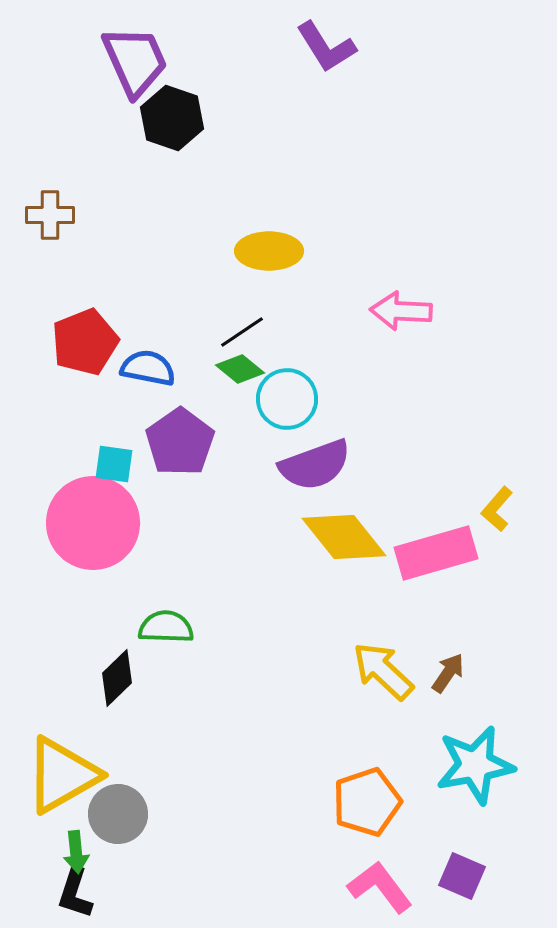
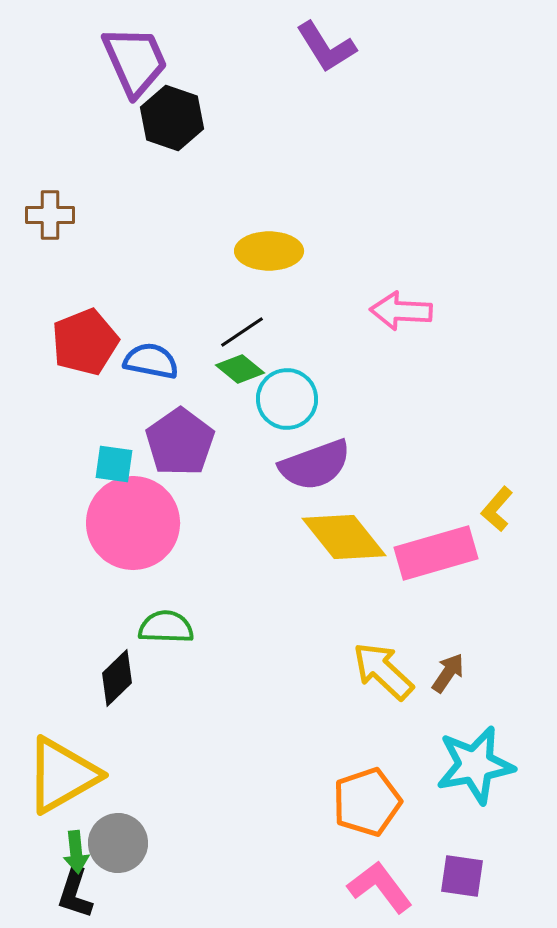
blue semicircle: moved 3 px right, 7 px up
pink circle: moved 40 px right
gray circle: moved 29 px down
purple square: rotated 15 degrees counterclockwise
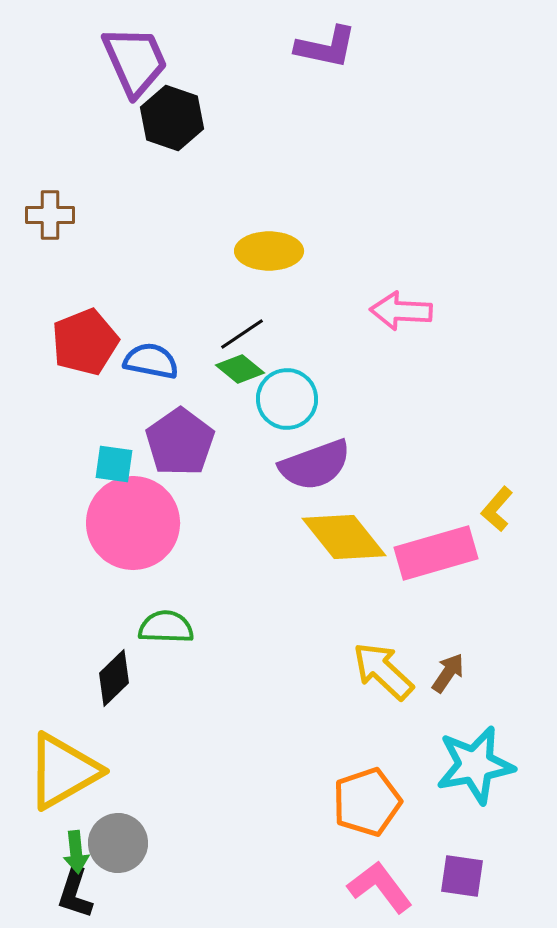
purple L-shape: rotated 46 degrees counterclockwise
black line: moved 2 px down
black diamond: moved 3 px left
yellow triangle: moved 1 px right, 4 px up
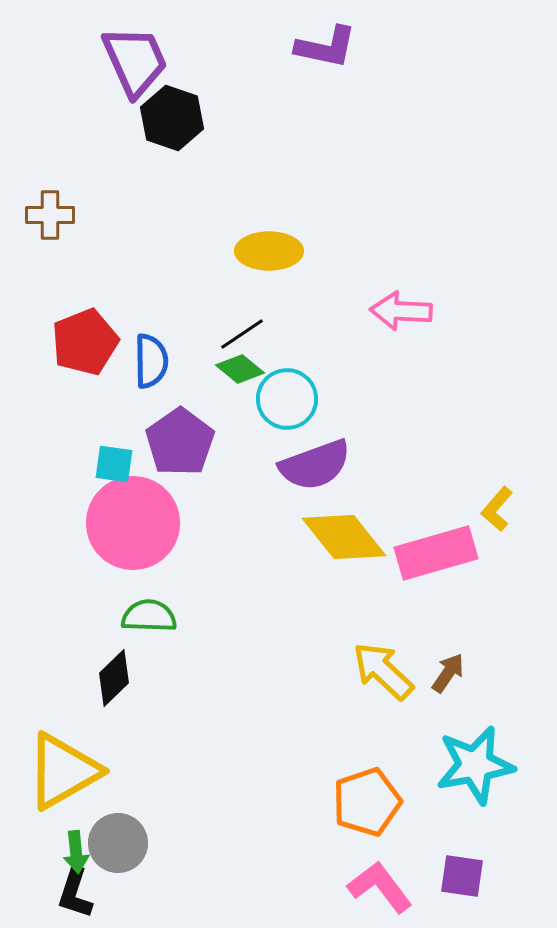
blue semicircle: rotated 78 degrees clockwise
green semicircle: moved 17 px left, 11 px up
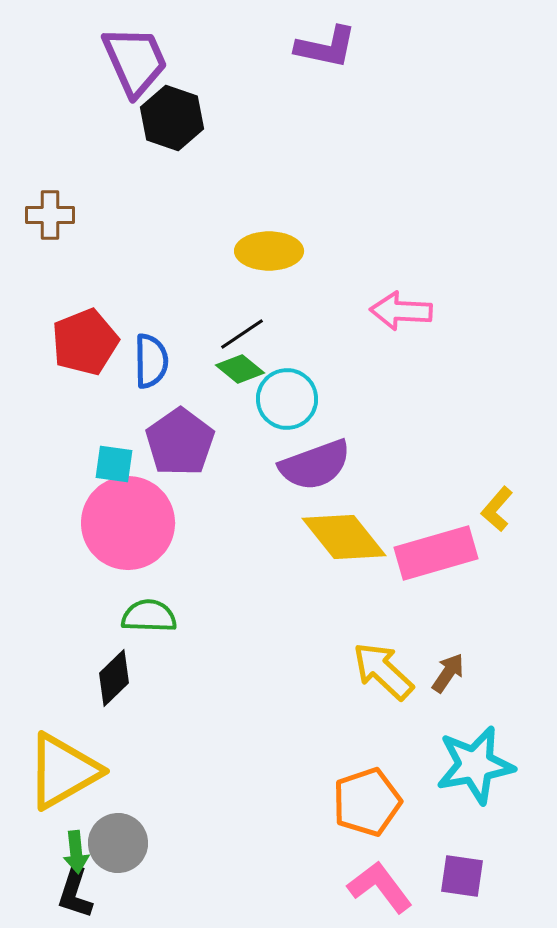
pink circle: moved 5 px left
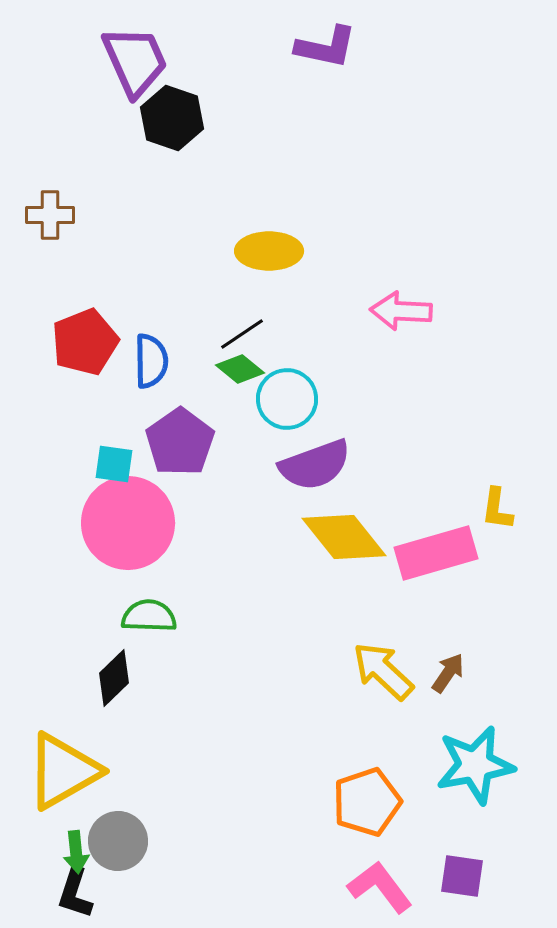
yellow L-shape: rotated 33 degrees counterclockwise
gray circle: moved 2 px up
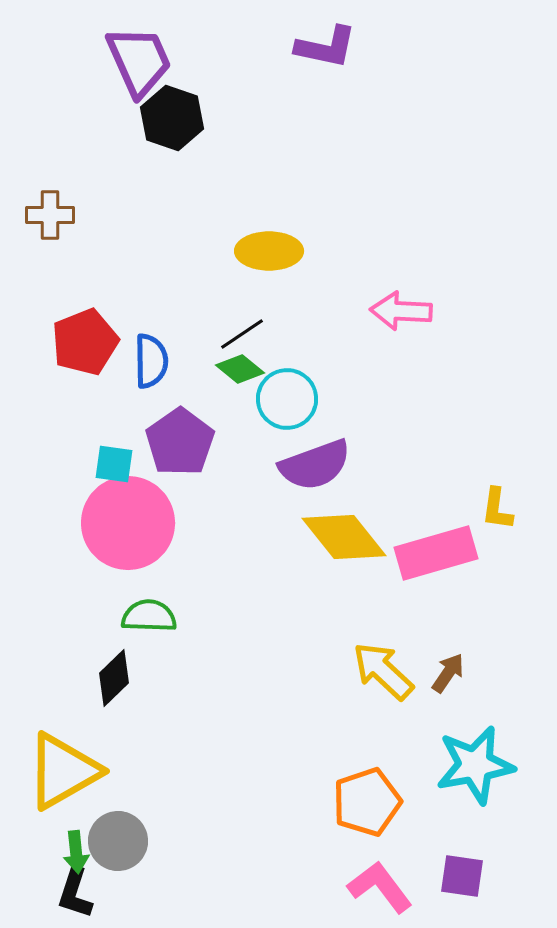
purple trapezoid: moved 4 px right
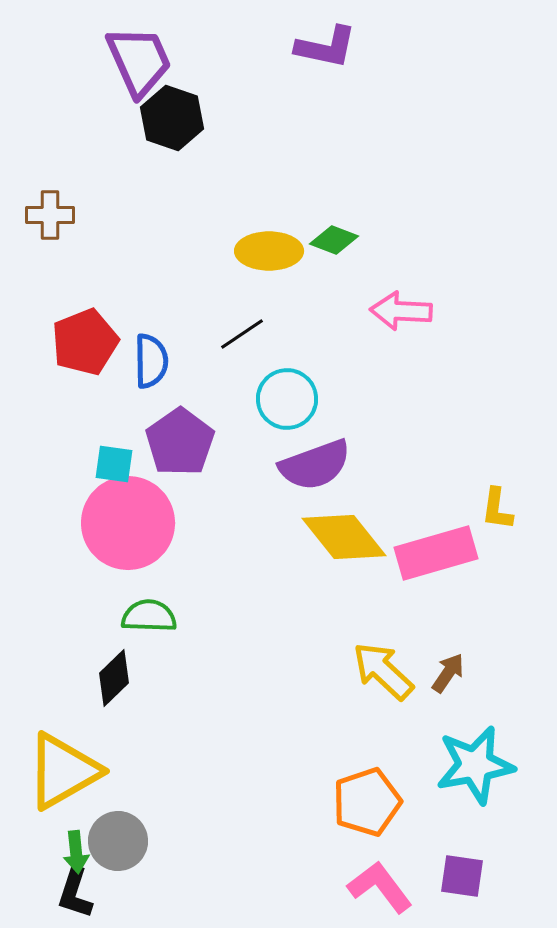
green diamond: moved 94 px right, 129 px up; rotated 18 degrees counterclockwise
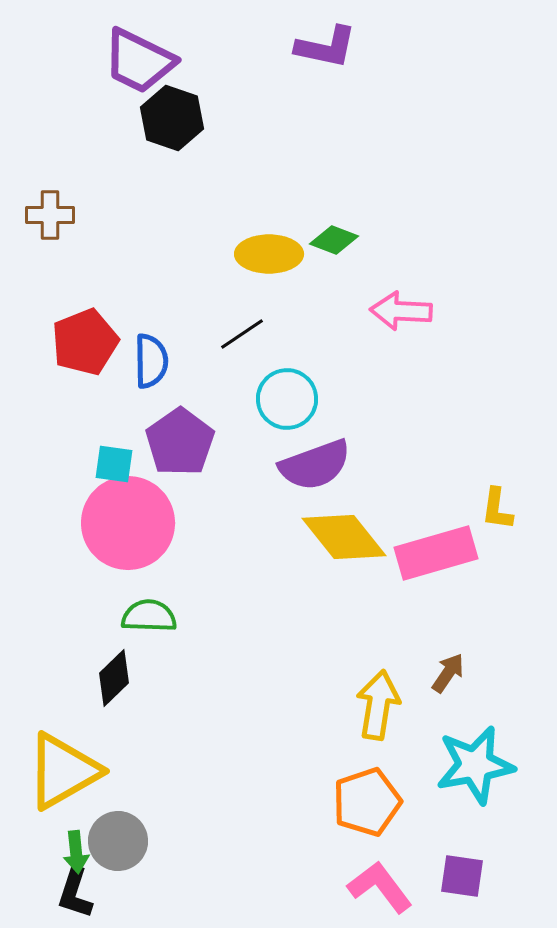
purple trapezoid: rotated 140 degrees clockwise
yellow ellipse: moved 3 px down
yellow arrow: moved 5 px left, 34 px down; rotated 56 degrees clockwise
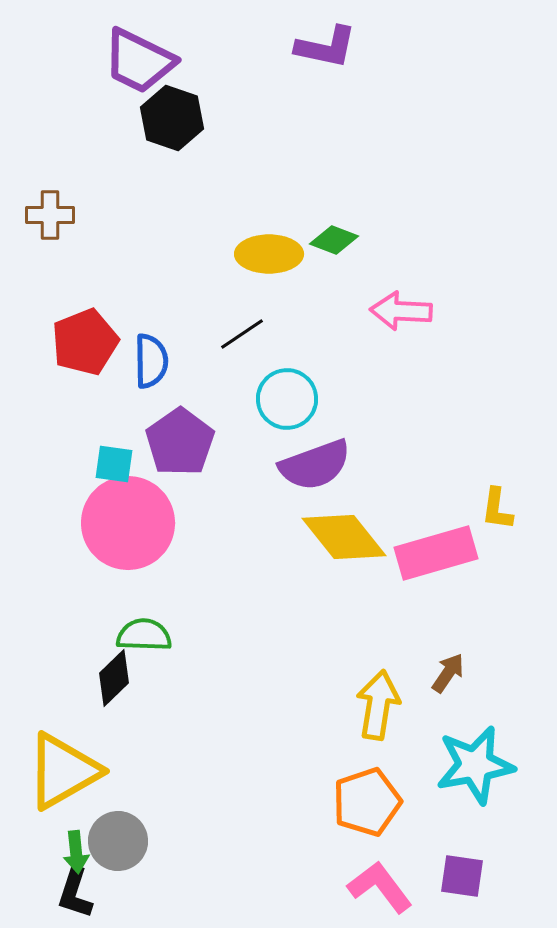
green semicircle: moved 5 px left, 19 px down
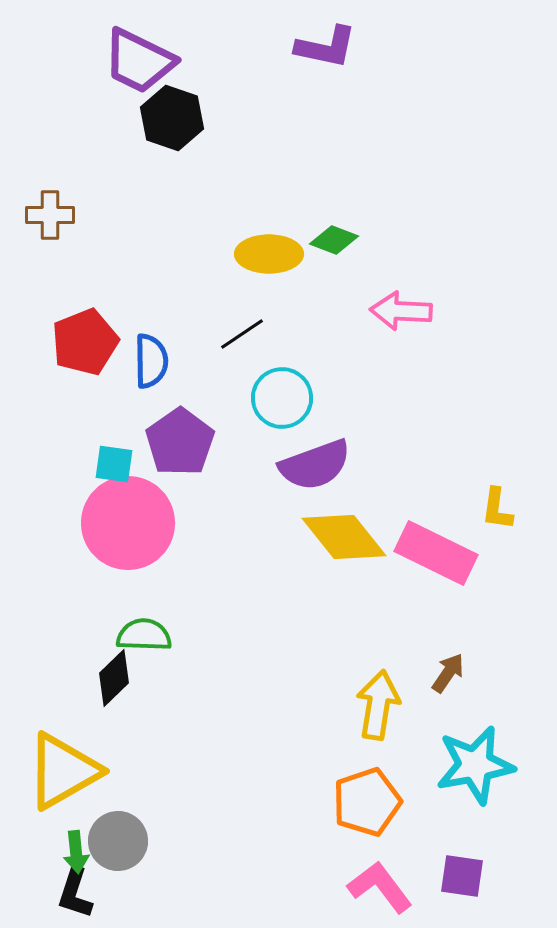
cyan circle: moved 5 px left, 1 px up
pink rectangle: rotated 42 degrees clockwise
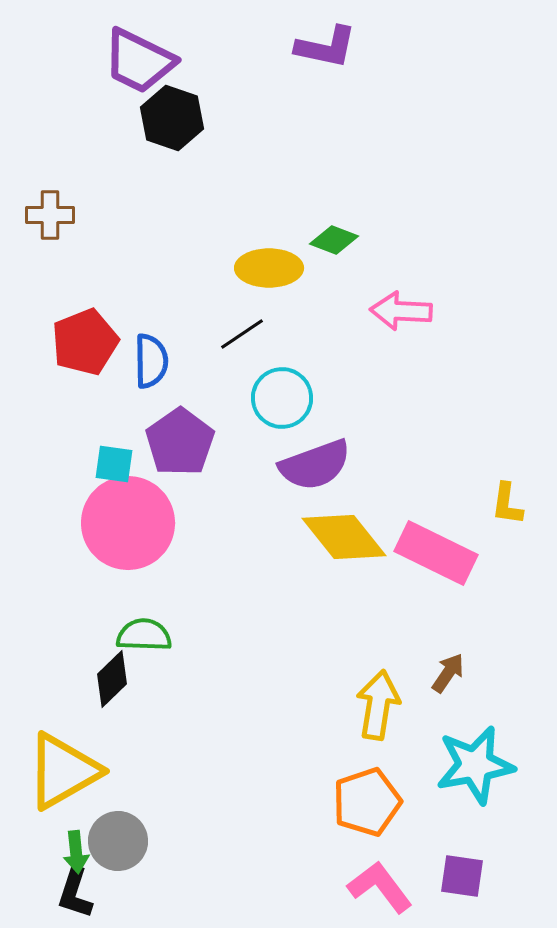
yellow ellipse: moved 14 px down
yellow L-shape: moved 10 px right, 5 px up
black diamond: moved 2 px left, 1 px down
